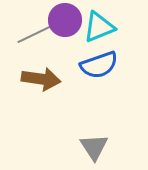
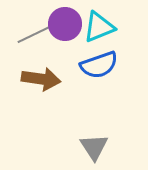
purple circle: moved 4 px down
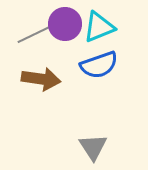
gray triangle: moved 1 px left
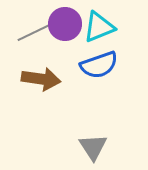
gray line: moved 2 px up
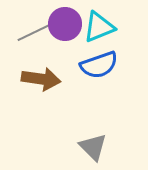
gray triangle: rotated 12 degrees counterclockwise
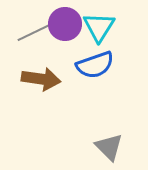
cyan triangle: rotated 36 degrees counterclockwise
blue semicircle: moved 4 px left
gray triangle: moved 16 px right
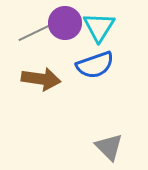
purple circle: moved 1 px up
gray line: moved 1 px right
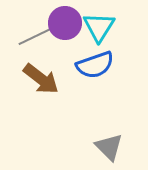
gray line: moved 4 px down
brown arrow: rotated 30 degrees clockwise
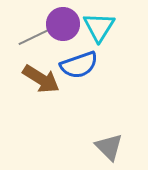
purple circle: moved 2 px left, 1 px down
blue semicircle: moved 16 px left
brown arrow: rotated 6 degrees counterclockwise
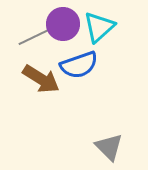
cyan triangle: rotated 16 degrees clockwise
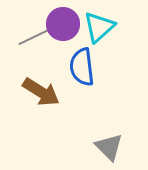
blue semicircle: moved 3 px right, 2 px down; rotated 102 degrees clockwise
brown arrow: moved 13 px down
